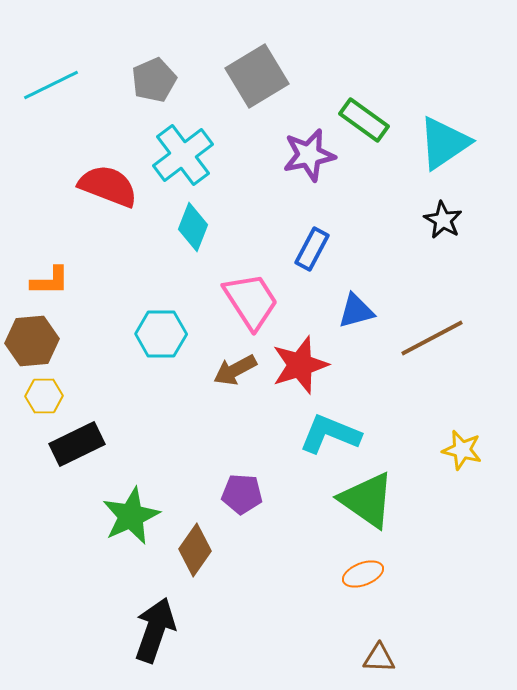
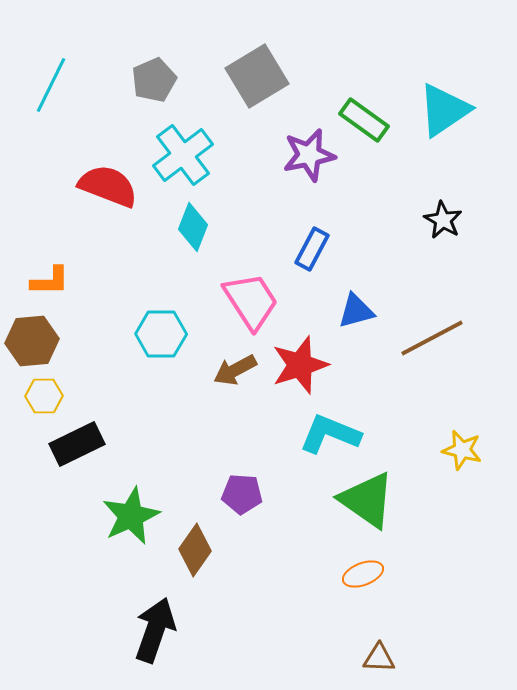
cyan line: rotated 38 degrees counterclockwise
cyan triangle: moved 33 px up
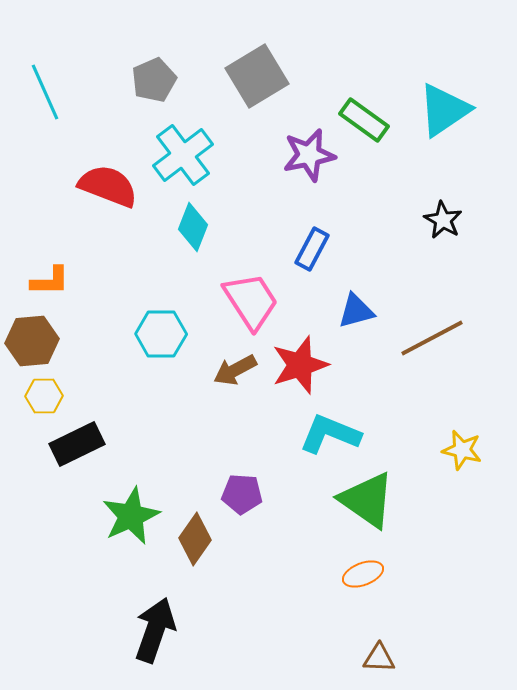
cyan line: moved 6 px left, 7 px down; rotated 50 degrees counterclockwise
brown diamond: moved 11 px up
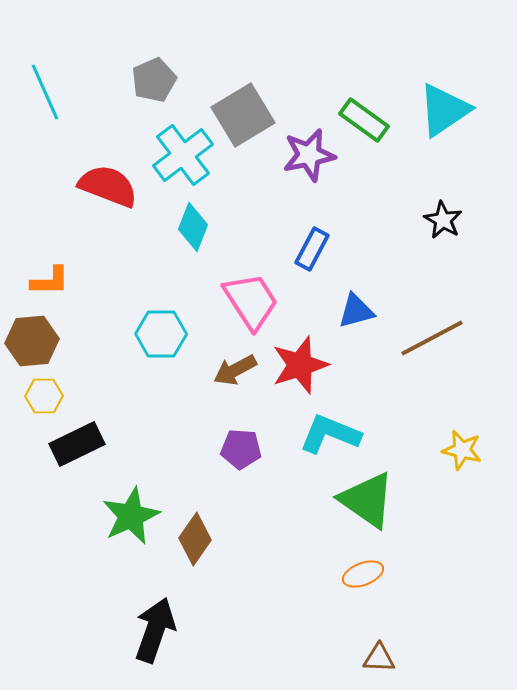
gray square: moved 14 px left, 39 px down
purple pentagon: moved 1 px left, 45 px up
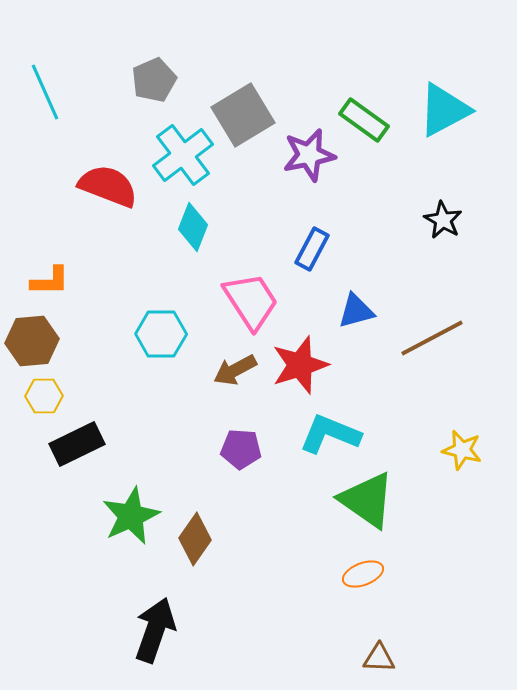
cyan triangle: rotated 6 degrees clockwise
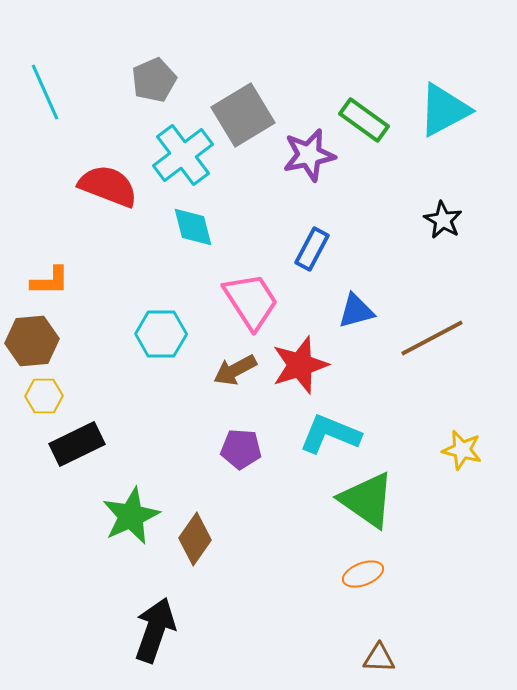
cyan diamond: rotated 36 degrees counterclockwise
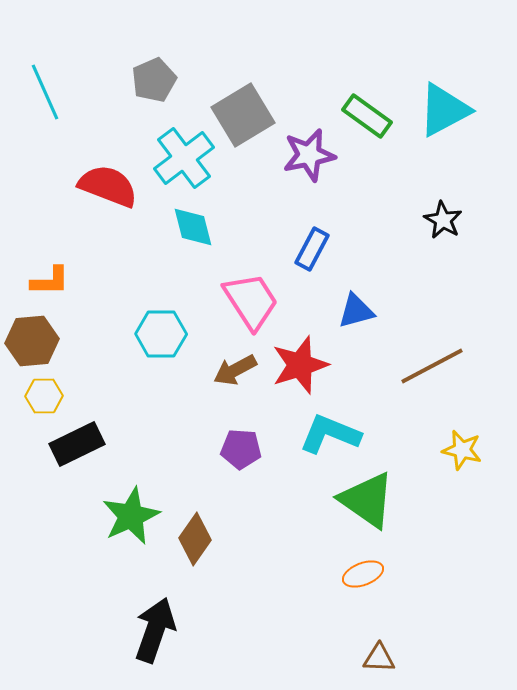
green rectangle: moved 3 px right, 4 px up
cyan cross: moved 1 px right, 3 px down
brown line: moved 28 px down
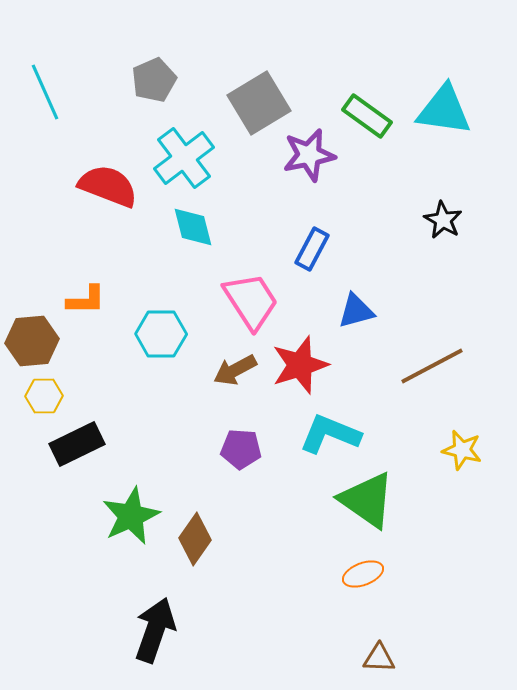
cyan triangle: rotated 36 degrees clockwise
gray square: moved 16 px right, 12 px up
orange L-shape: moved 36 px right, 19 px down
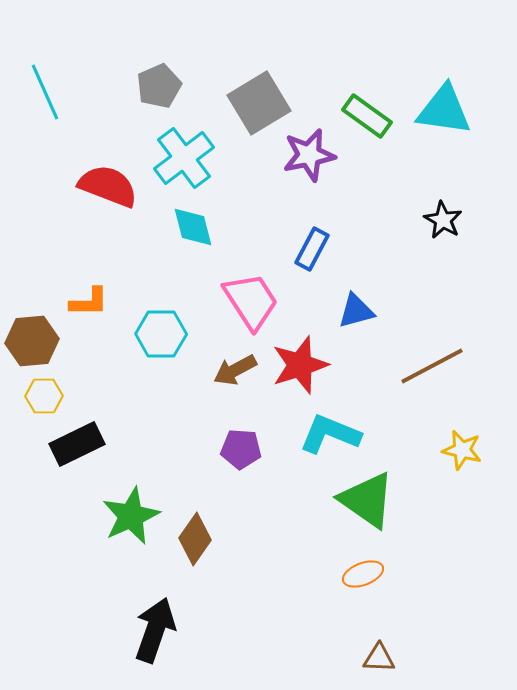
gray pentagon: moved 5 px right, 6 px down
orange L-shape: moved 3 px right, 2 px down
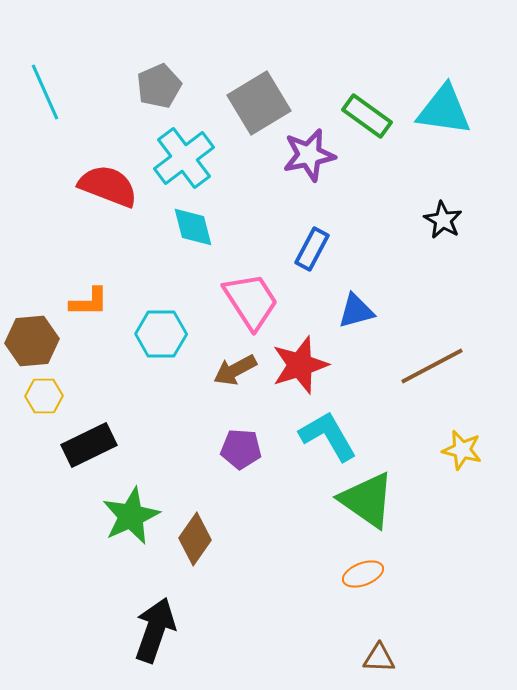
cyan L-shape: moved 2 px left, 2 px down; rotated 38 degrees clockwise
black rectangle: moved 12 px right, 1 px down
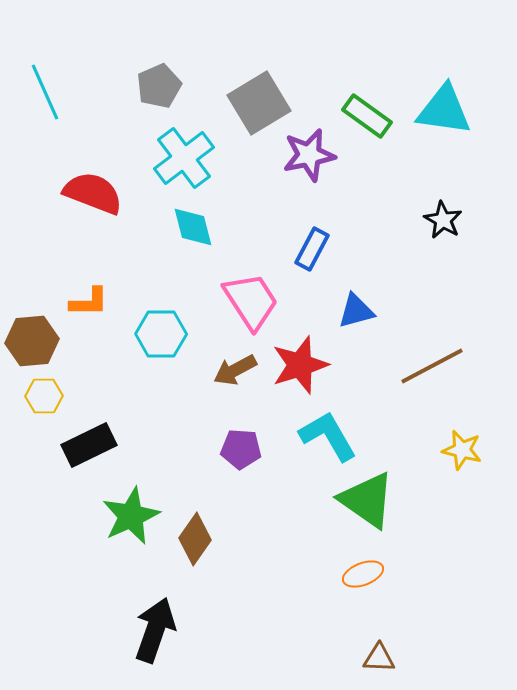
red semicircle: moved 15 px left, 7 px down
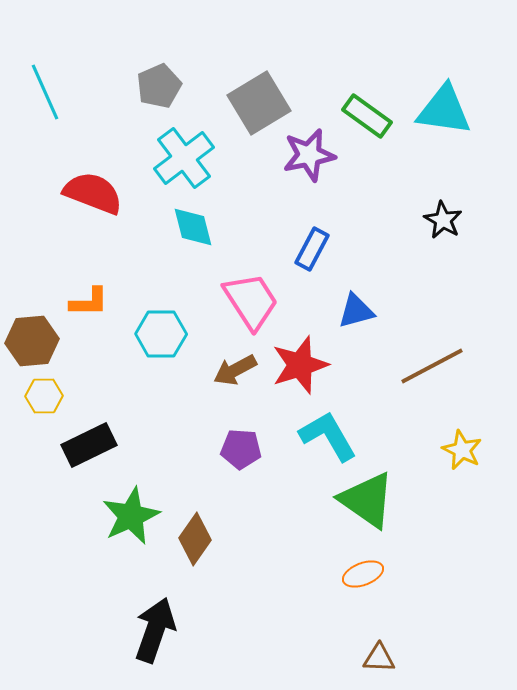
yellow star: rotated 12 degrees clockwise
